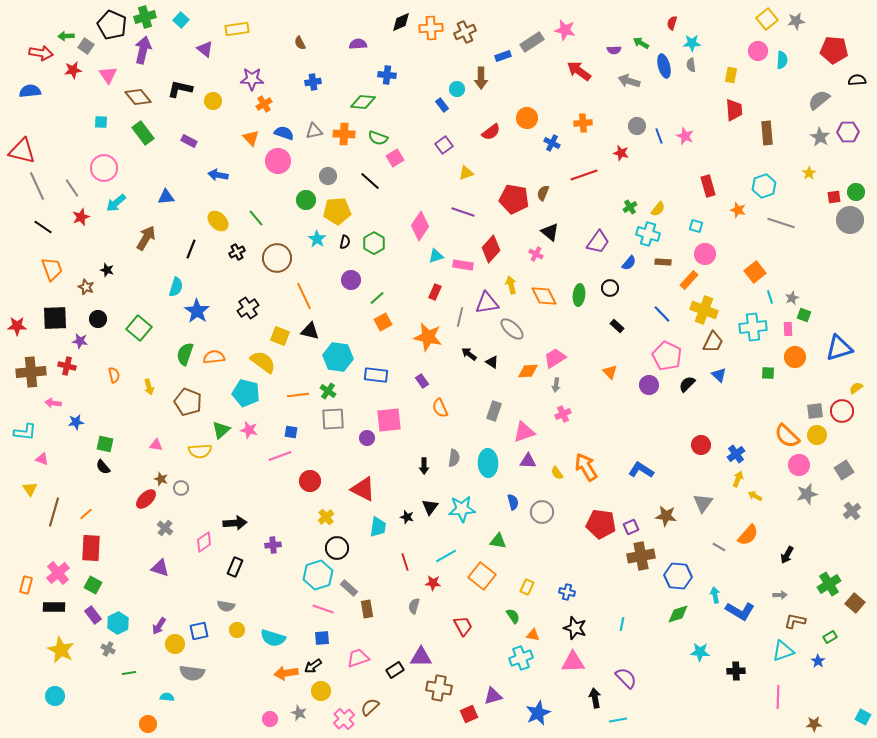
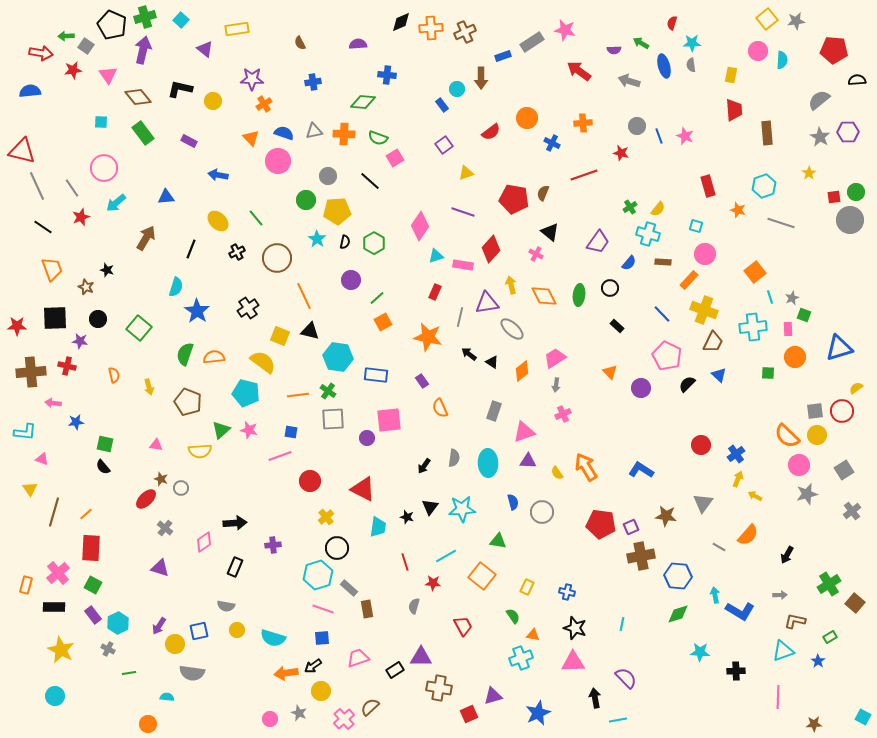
orange diamond at (528, 371): moved 6 px left; rotated 35 degrees counterclockwise
purple circle at (649, 385): moved 8 px left, 3 px down
black arrow at (424, 466): rotated 35 degrees clockwise
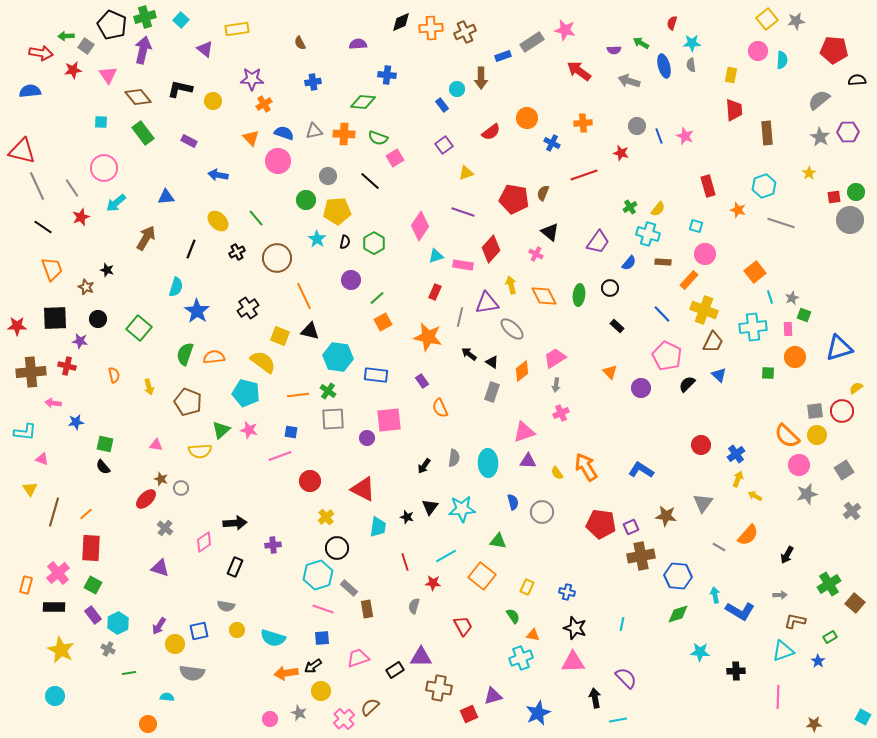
gray rectangle at (494, 411): moved 2 px left, 19 px up
pink cross at (563, 414): moved 2 px left, 1 px up
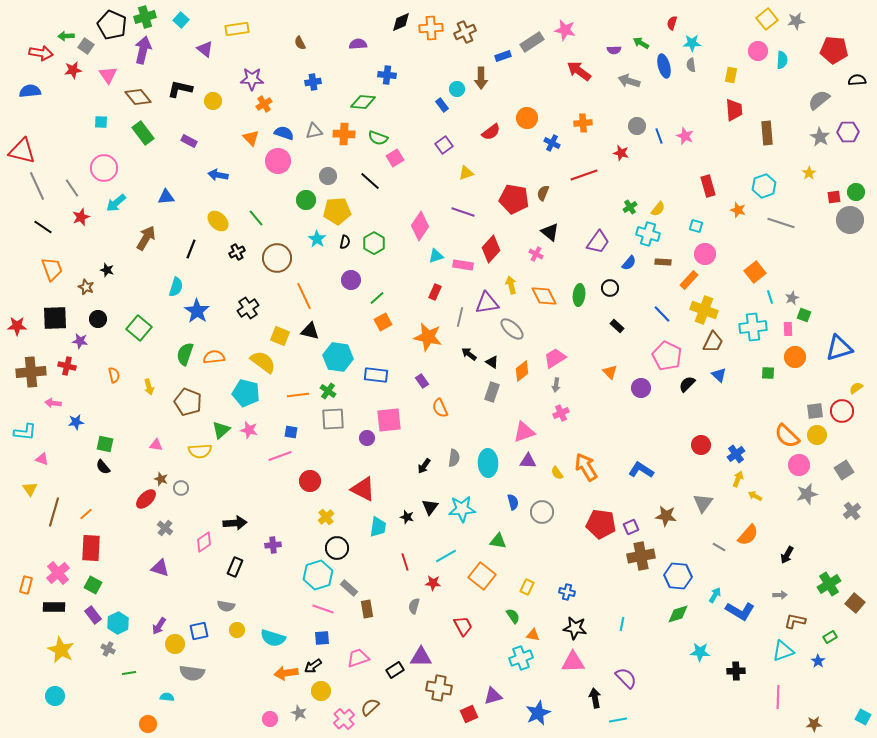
cyan arrow at (715, 595): rotated 42 degrees clockwise
black star at (575, 628): rotated 10 degrees counterclockwise
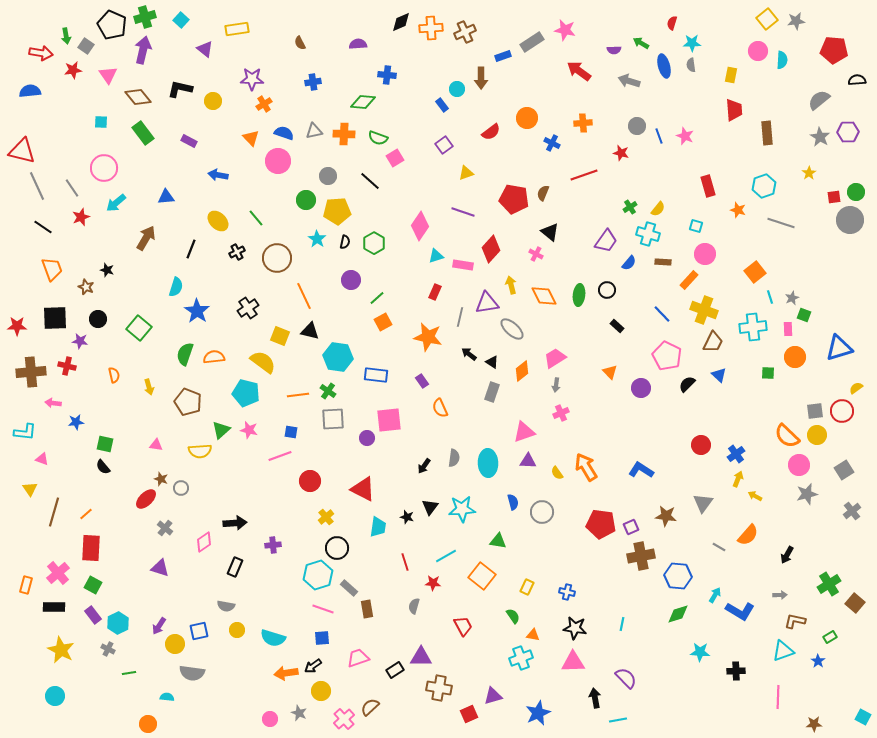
green arrow at (66, 36): rotated 98 degrees counterclockwise
purple trapezoid at (598, 242): moved 8 px right, 1 px up
black circle at (610, 288): moved 3 px left, 2 px down
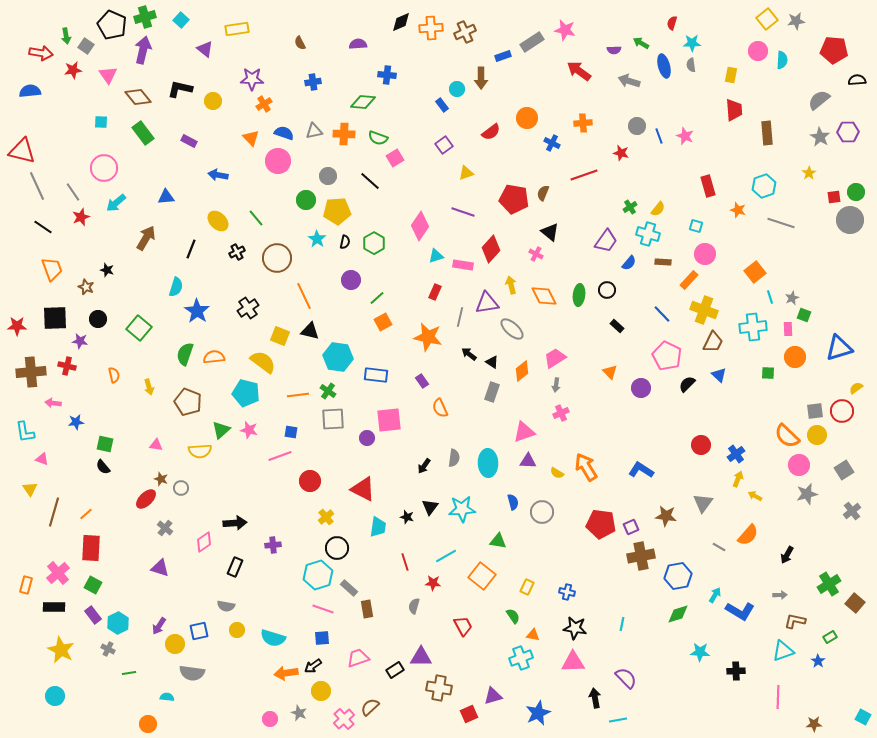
gray line at (72, 188): moved 1 px right, 4 px down
cyan L-shape at (25, 432): rotated 75 degrees clockwise
yellow semicircle at (557, 473): rotated 24 degrees counterclockwise
blue hexagon at (678, 576): rotated 16 degrees counterclockwise
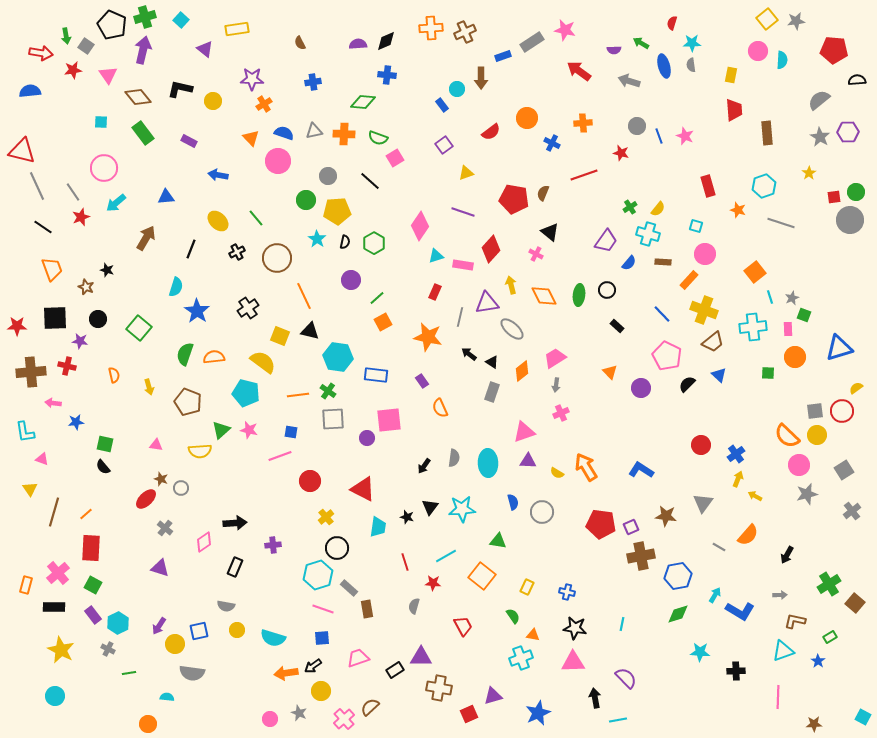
black diamond at (401, 22): moved 15 px left, 19 px down
brown trapezoid at (713, 342): rotated 25 degrees clockwise
